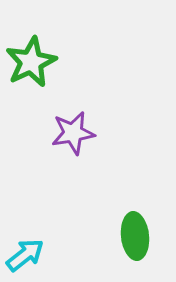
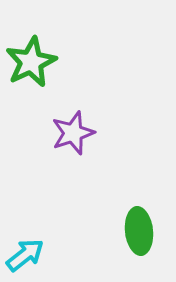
purple star: rotated 9 degrees counterclockwise
green ellipse: moved 4 px right, 5 px up
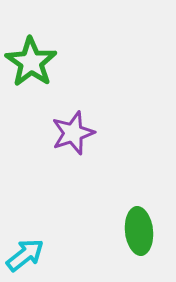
green star: rotated 12 degrees counterclockwise
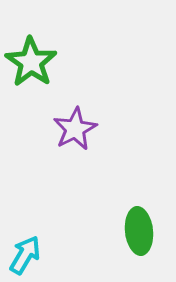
purple star: moved 2 px right, 4 px up; rotated 9 degrees counterclockwise
cyan arrow: rotated 21 degrees counterclockwise
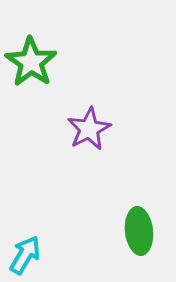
purple star: moved 14 px right
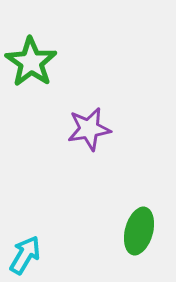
purple star: rotated 18 degrees clockwise
green ellipse: rotated 21 degrees clockwise
